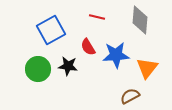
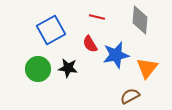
red semicircle: moved 2 px right, 3 px up
blue star: rotated 8 degrees counterclockwise
black star: moved 2 px down
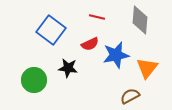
blue square: rotated 24 degrees counterclockwise
red semicircle: rotated 84 degrees counterclockwise
green circle: moved 4 px left, 11 px down
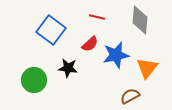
red semicircle: rotated 18 degrees counterclockwise
